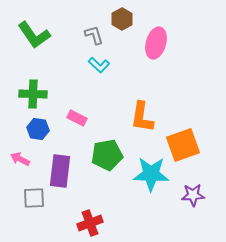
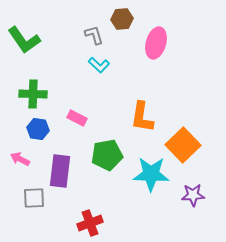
brown hexagon: rotated 25 degrees clockwise
green L-shape: moved 10 px left, 5 px down
orange square: rotated 24 degrees counterclockwise
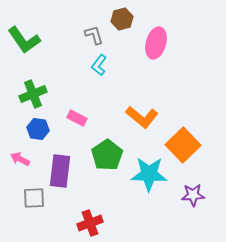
brown hexagon: rotated 10 degrees counterclockwise
cyan L-shape: rotated 85 degrees clockwise
green cross: rotated 24 degrees counterclockwise
orange L-shape: rotated 60 degrees counterclockwise
green pentagon: rotated 24 degrees counterclockwise
cyan star: moved 2 px left
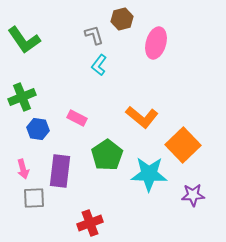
green cross: moved 11 px left, 3 px down
pink arrow: moved 3 px right, 10 px down; rotated 132 degrees counterclockwise
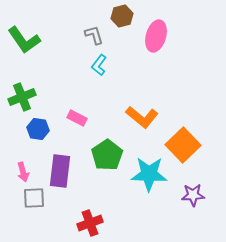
brown hexagon: moved 3 px up
pink ellipse: moved 7 px up
pink arrow: moved 3 px down
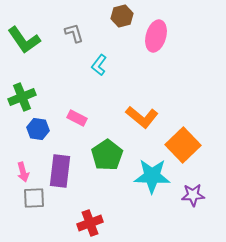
gray L-shape: moved 20 px left, 2 px up
cyan star: moved 3 px right, 2 px down
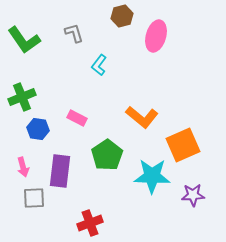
orange square: rotated 20 degrees clockwise
pink arrow: moved 5 px up
